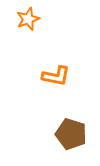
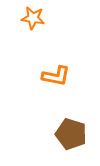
orange star: moved 5 px right, 1 px up; rotated 30 degrees clockwise
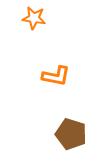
orange star: moved 1 px right
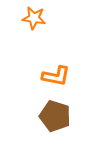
brown pentagon: moved 16 px left, 18 px up
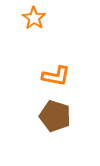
orange star: rotated 25 degrees clockwise
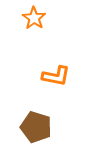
brown pentagon: moved 19 px left, 11 px down
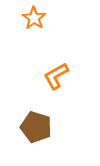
orange L-shape: rotated 140 degrees clockwise
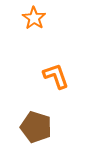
orange L-shape: rotated 100 degrees clockwise
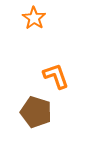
brown pentagon: moved 15 px up
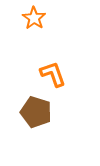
orange L-shape: moved 3 px left, 2 px up
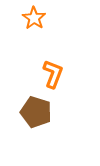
orange L-shape: rotated 40 degrees clockwise
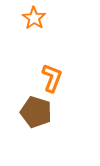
orange L-shape: moved 1 px left, 4 px down
